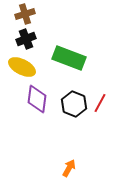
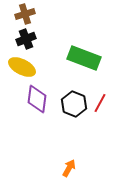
green rectangle: moved 15 px right
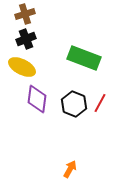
orange arrow: moved 1 px right, 1 px down
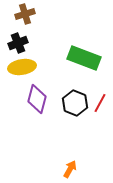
black cross: moved 8 px left, 4 px down
yellow ellipse: rotated 36 degrees counterclockwise
purple diamond: rotated 8 degrees clockwise
black hexagon: moved 1 px right, 1 px up
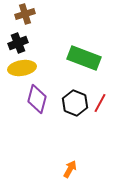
yellow ellipse: moved 1 px down
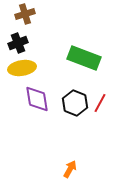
purple diamond: rotated 24 degrees counterclockwise
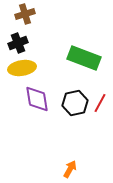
black hexagon: rotated 25 degrees clockwise
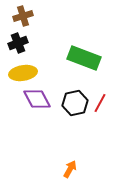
brown cross: moved 2 px left, 2 px down
yellow ellipse: moved 1 px right, 5 px down
purple diamond: rotated 20 degrees counterclockwise
